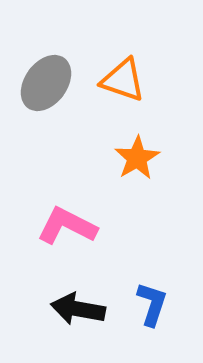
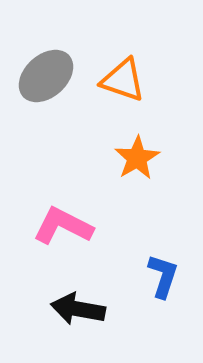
gray ellipse: moved 7 px up; rotated 12 degrees clockwise
pink L-shape: moved 4 px left
blue L-shape: moved 11 px right, 28 px up
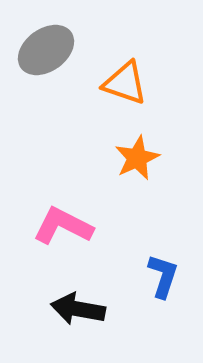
gray ellipse: moved 26 px up; rotated 6 degrees clockwise
orange triangle: moved 2 px right, 3 px down
orange star: rotated 6 degrees clockwise
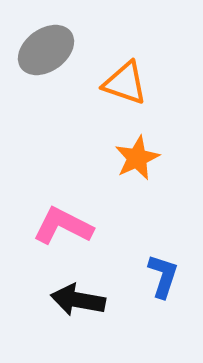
black arrow: moved 9 px up
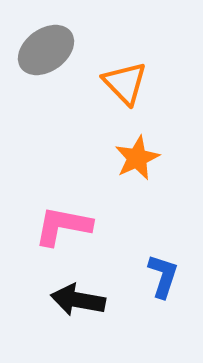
orange triangle: rotated 27 degrees clockwise
pink L-shape: rotated 16 degrees counterclockwise
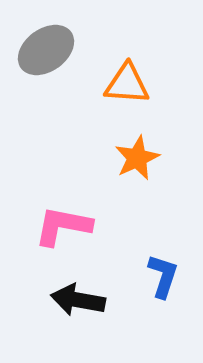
orange triangle: moved 2 px right, 1 px down; rotated 42 degrees counterclockwise
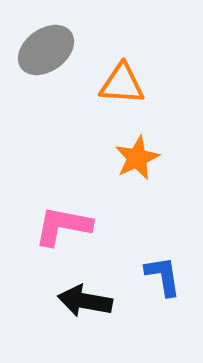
orange triangle: moved 5 px left
blue L-shape: rotated 27 degrees counterclockwise
black arrow: moved 7 px right, 1 px down
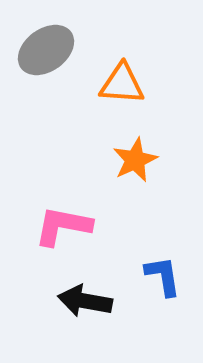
orange star: moved 2 px left, 2 px down
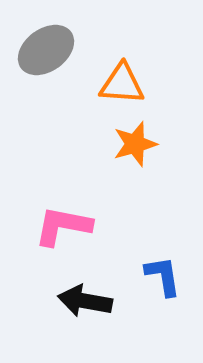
orange star: moved 16 px up; rotated 9 degrees clockwise
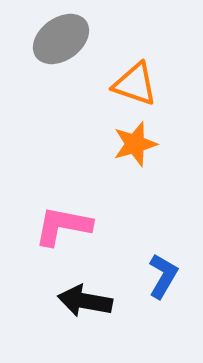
gray ellipse: moved 15 px right, 11 px up
orange triangle: moved 13 px right; rotated 15 degrees clockwise
blue L-shape: rotated 39 degrees clockwise
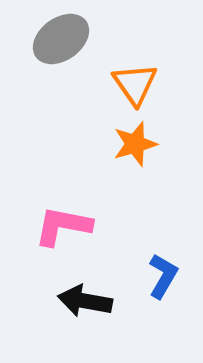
orange triangle: rotated 36 degrees clockwise
